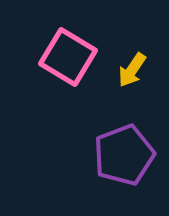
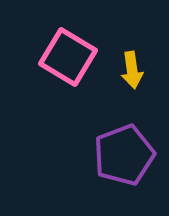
yellow arrow: rotated 42 degrees counterclockwise
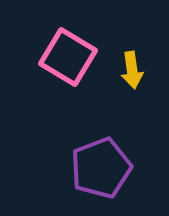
purple pentagon: moved 23 px left, 13 px down
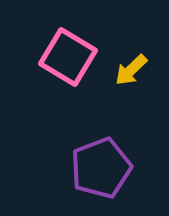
yellow arrow: moved 1 px left; rotated 54 degrees clockwise
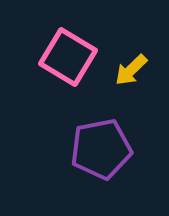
purple pentagon: moved 19 px up; rotated 10 degrees clockwise
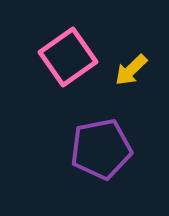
pink square: rotated 24 degrees clockwise
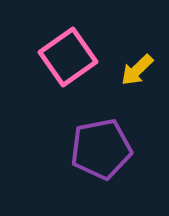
yellow arrow: moved 6 px right
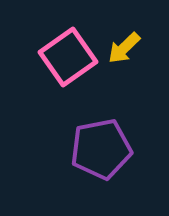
yellow arrow: moved 13 px left, 22 px up
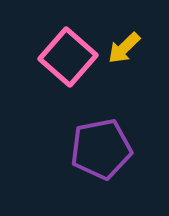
pink square: rotated 14 degrees counterclockwise
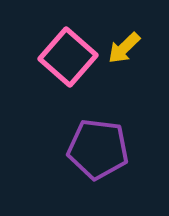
purple pentagon: moved 3 px left; rotated 18 degrees clockwise
